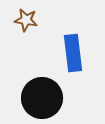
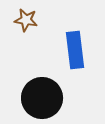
blue rectangle: moved 2 px right, 3 px up
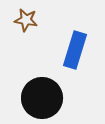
blue rectangle: rotated 24 degrees clockwise
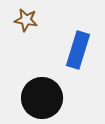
blue rectangle: moved 3 px right
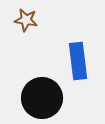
blue rectangle: moved 11 px down; rotated 24 degrees counterclockwise
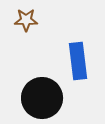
brown star: rotated 10 degrees counterclockwise
